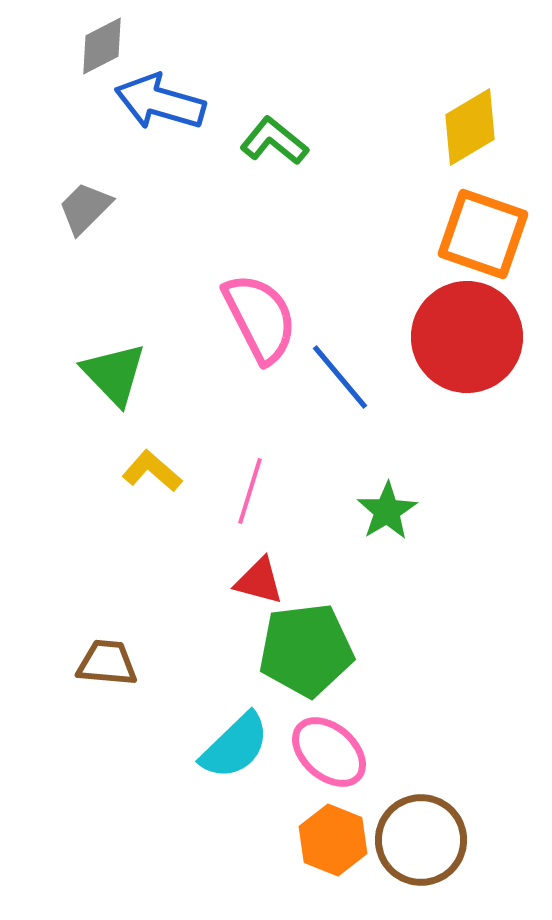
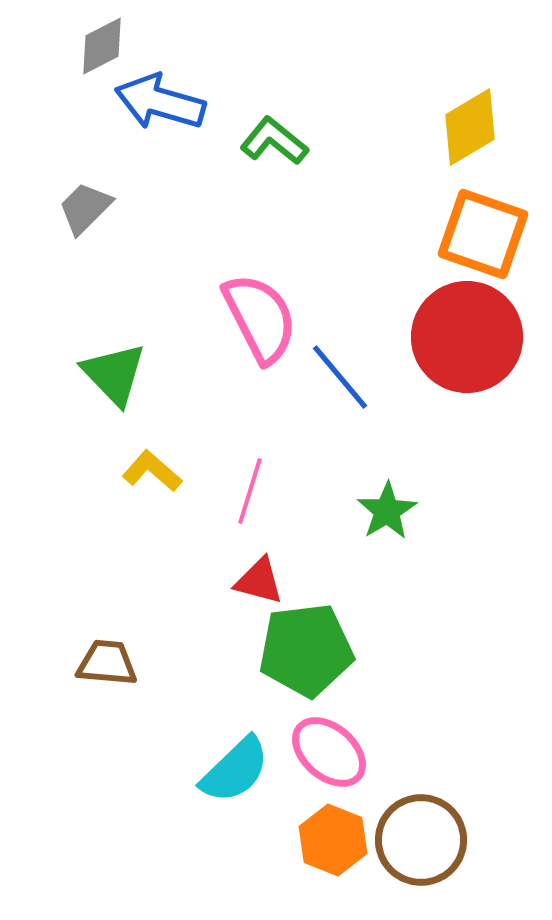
cyan semicircle: moved 24 px down
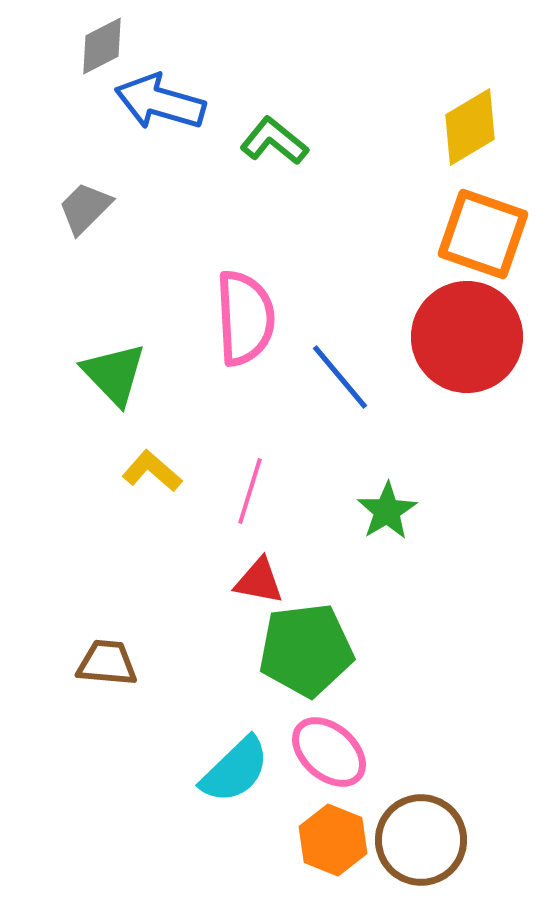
pink semicircle: moved 15 px left; rotated 24 degrees clockwise
red triangle: rotated 4 degrees counterclockwise
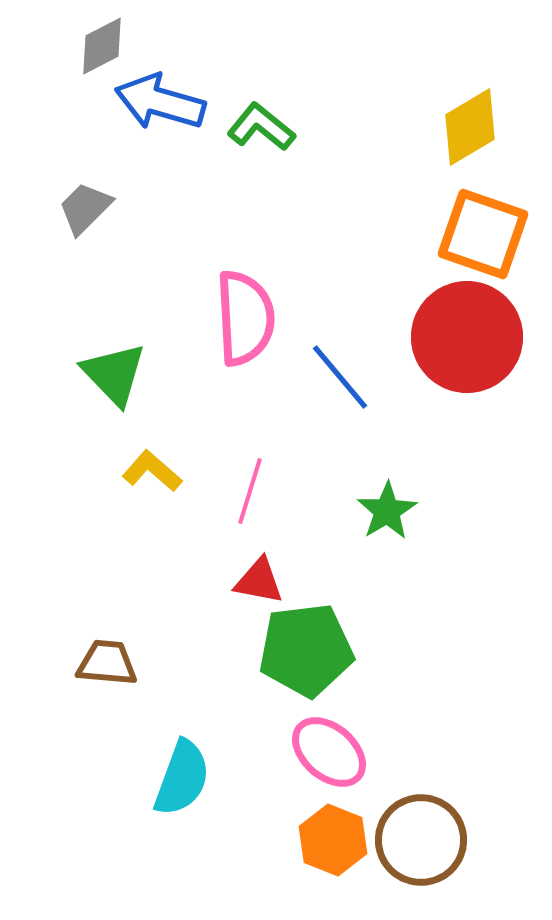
green L-shape: moved 13 px left, 14 px up
cyan semicircle: moved 53 px left, 8 px down; rotated 26 degrees counterclockwise
